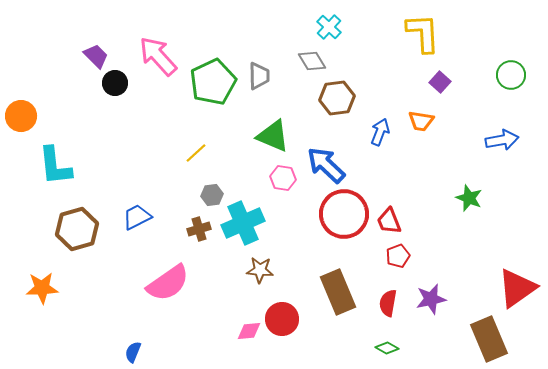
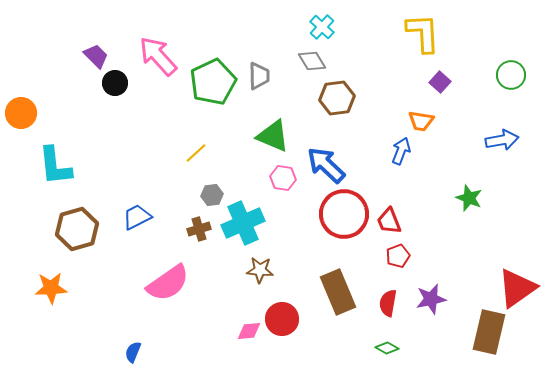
cyan cross at (329, 27): moved 7 px left
orange circle at (21, 116): moved 3 px up
blue arrow at (380, 132): moved 21 px right, 19 px down
orange star at (42, 288): moved 9 px right
brown rectangle at (489, 339): moved 7 px up; rotated 36 degrees clockwise
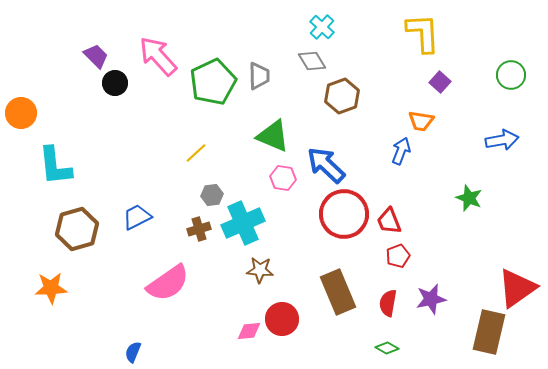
brown hexagon at (337, 98): moved 5 px right, 2 px up; rotated 12 degrees counterclockwise
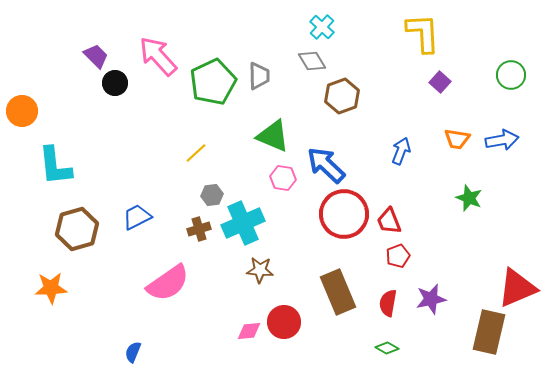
orange circle at (21, 113): moved 1 px right, 2 px up
orange trapezoid at (421, 121): moved 36 px right, 18 px down
red triangle at (517, 288): rotated 12 degrees clockwise
red circle at (282, 319): moved 2 px right, 3 px down
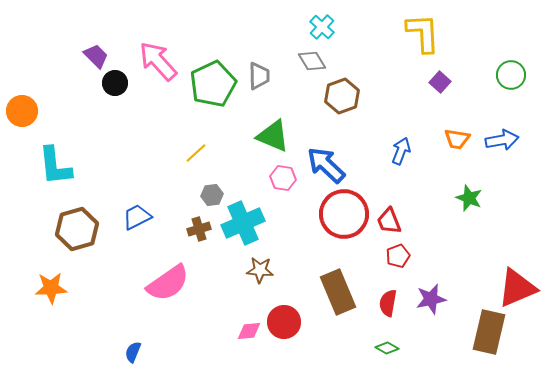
pink arrow at (158, 56): moved 5 px down
green pentagon at (213, 82): moved 2 px down
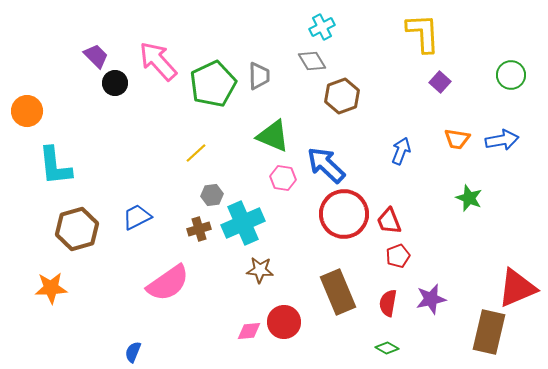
cyan cross at (322, 27): rotated 20 degrees clockwise
orange circle at (22, 111): moved 5 px right
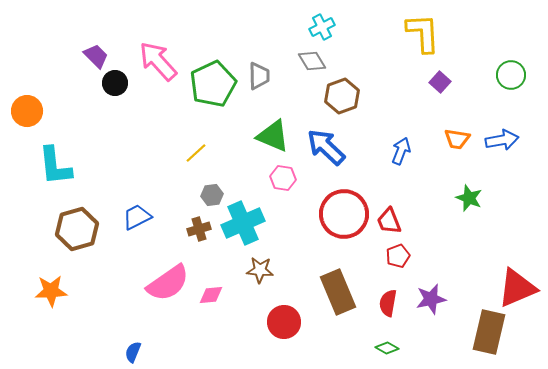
blue arrow at (326, 165): moved 18 px up
orange star at (51, 288): moved 3 px down
pink diamond at (249, 331): moved 38 px left, 36 px up
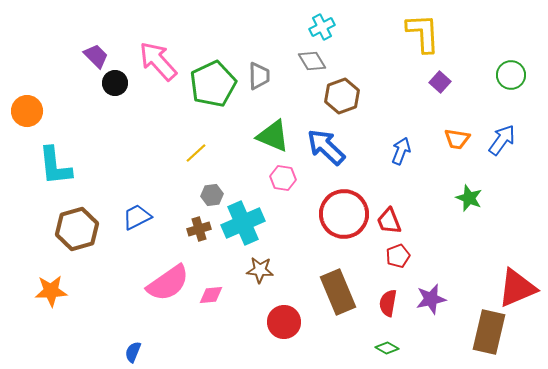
blue arrow at (502, 140): rotated 44 degrees counterclockwise
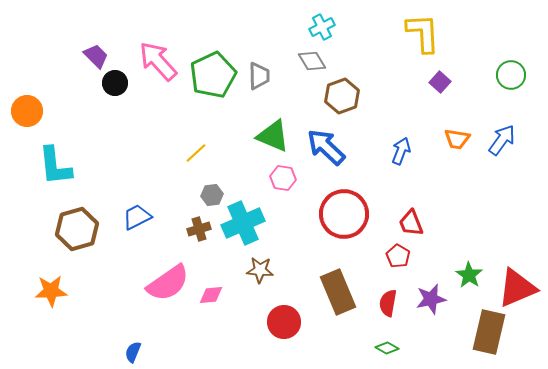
green pentagon at (213, 84): moved 9 px up
green star at (469, 198): moved 77 px down; rotated 12 degrees clockwise
red trapezoid at (389, 221): moved 22 px right, 2 px down
red pentagon at (398, 256): rotated 20 degrees counterclockwise
